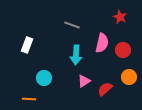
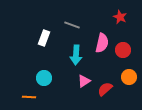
white rectangle: moved 17 px right, 7 px up
orange line: moved 2 px up
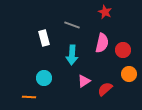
red star: moved 15 px left, 5 px up
white rectangle: rotated 35 degrees counterclockwise
cyan arrow: moved 4 px left
orange circle: moved 3 px up
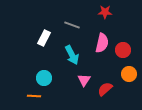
red star: rotated 24 degrees counterclockwise
white rectangle: rotated 42 degrees clockwise
cyan arrow: rotated 30 degrees counterclockwise
pink triangle: moved 1 px up; rotated 24 degrees counterclockwise
orange line: moved 5 px right, 1 px up
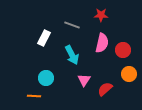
red star: moved 4 px left, 3 px down
cyan circle: moved 2 px right
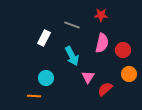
cyan arrow: moved 1 px down
pink triangle: moved 4 px right, 3 px up
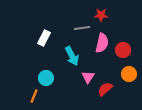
gray line: moved 10 px right, 3 px down; rotated 28 degrees counterclockwise
orange line: rotated 72 degrees counterclockwise
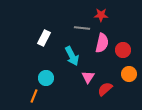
gray line: rotated 14 degrees clockwise
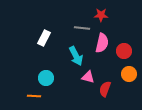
red circle: moved 1 px right, 1 px down
cyan arrow: moved 4 px right
pink triangle: rotated 48 degrees counterclockwise
red semicircle: rotated 28 degrees counterclockwise
orange line: rotated 72 degrees clockwise
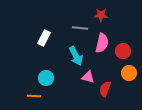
gray line: moved 2 px left
red circle: moved 1 px left
orange circle: moved 1 px up
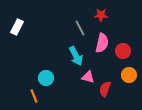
gray line: rotated 56 degrees clockwise
white rectangle: moved 27 px left, 11 px up
orange circle: moved 2 px down
orange line: rotated 64 degrees clockwise
